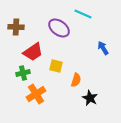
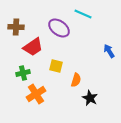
blue arrow: moved 6 px right, 3 px down
red trapezoid: moved 5 px up
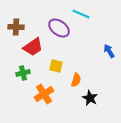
cyan line: moved 2 px left
orange cross: moved 8 px right
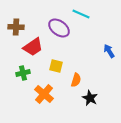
orange cross: rotated 18 degrees counterclockwise
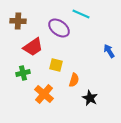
brown cross: moved 2 px right, 6 px up
yellow square: moved 1 px up
orange semicircle: moved 2 px left
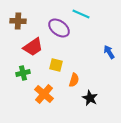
blue arrow: moved 1 px down
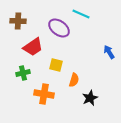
orange cross: rotated 30 degrees counterclockwise
black star: rotated 21 degrees clockwise
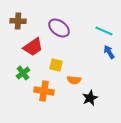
cyan line: moved 23 px right, 17 px down
green cross: rotated 24 degrees counterclockwise
orange semicircle: rotated 80 degrees clockwise
orange cross: moved 3 px up
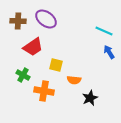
purple ellipse: moved 13 px left, 9 px up
green cross: moved 2 px down; rotated 24 degrees counterclockwise
